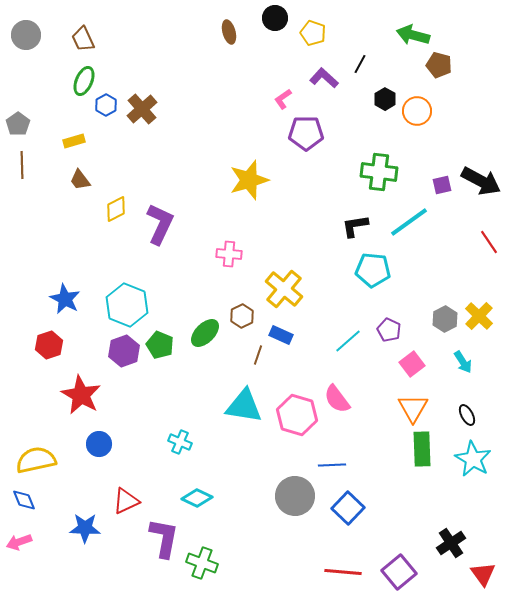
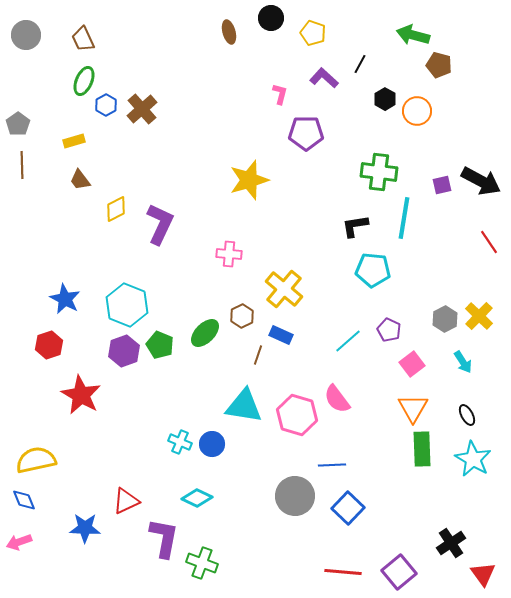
black circle at (275, 18): moved 4 px left
pink L-shape at (283, 99): moved 3 px left, 5 px up; rotated 140 degrees clockwise
cyan line at (409, 222): moved 5 px left, 4 px up; rotated 45 degrees counterclockwise
blue circle at (99, 444): moved 113 px right
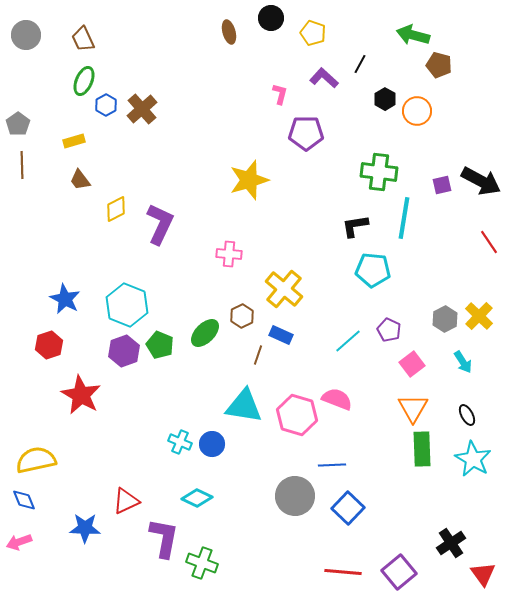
pink semicircle at (337, 399): rotated 148 degrees clockwise
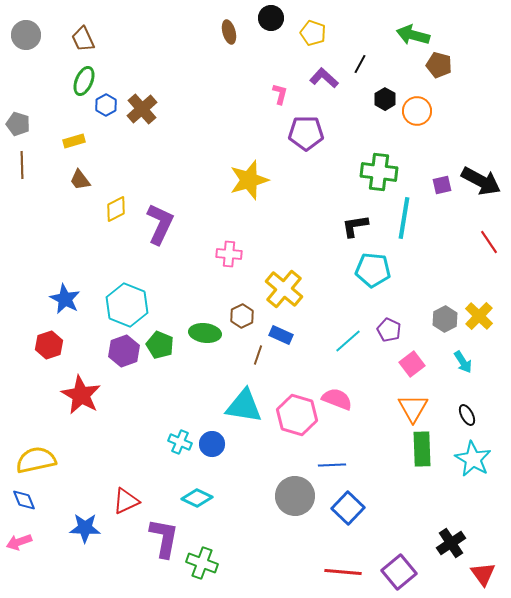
gray pentagon at (18, 124): rotated 20 degrees counterclockwise
green ellipse at (205, 333): rotated 52 degrees clockwise
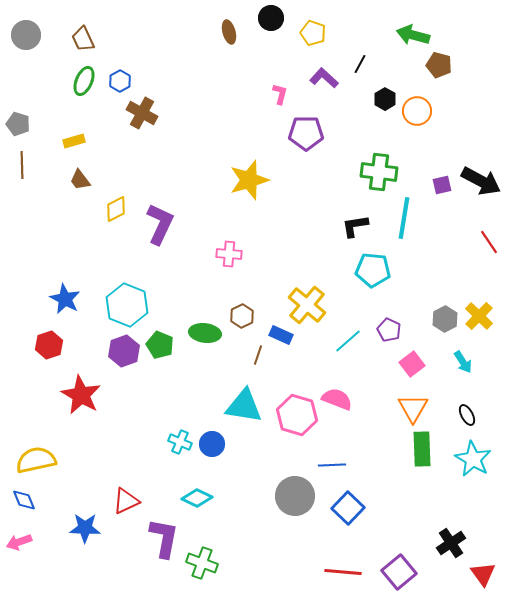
blue hexagon at (106, 105): moved 14 px right, 24 px up
brown cross at (142, 109): moved 4 px down; rotated 20 degrees counterclockwise
yellow cross at (284, 289): moved 23 px right, 16 px down
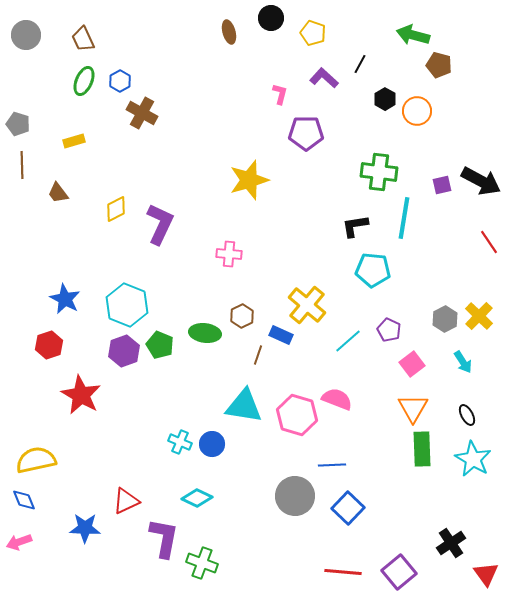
brown trapezoid at (80, 180): moved 22 px left, 13 px down
red triangle at (483, 574): moved 3 px right
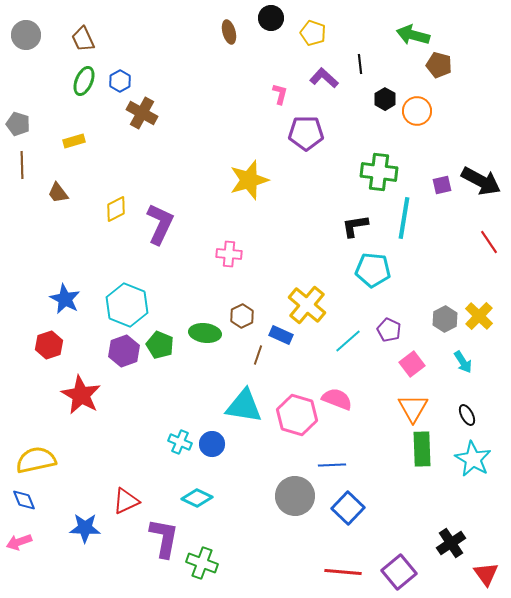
black line at (360, 64): rotated 36 degrees counterclockwise
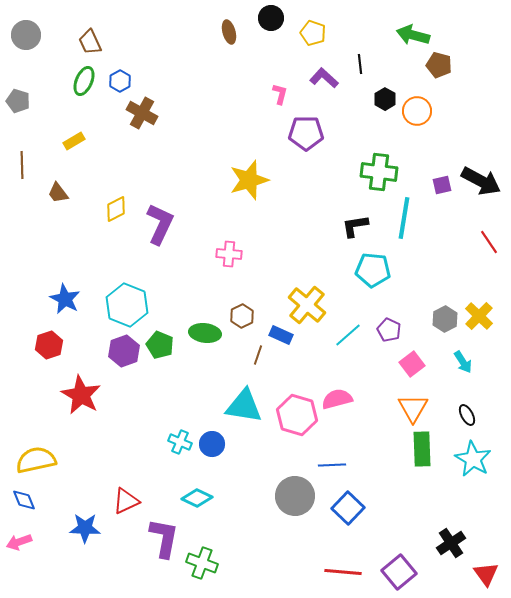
brown trapezoid at (83, 39): moved 7 px right, 3 px down
gray pentagon at (18, 124): moved 23 px up
yellow rectangle at (74, 141): rotated 15 degrees counterclockwise
cyan line at (348, 341): moved 6 px up
pink semicircle at (337, 399): rotated 36 degrees counterclockwise
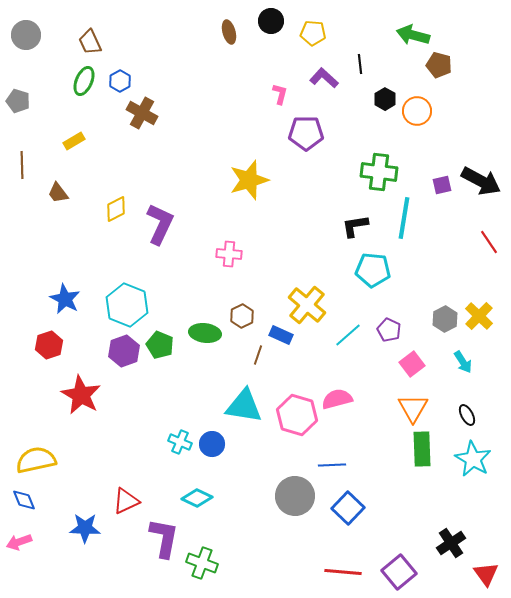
black circle at (271, 18): moved 3 px down
yellow pentagon at (313, 33): rotated 15 degrees counterclockwise
